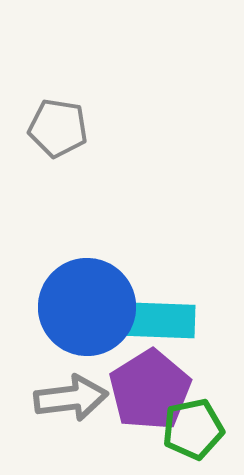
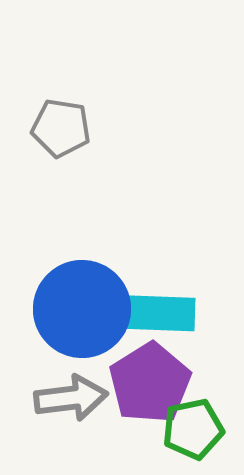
gray pentagon: moved 3 px right
blue circle: moved 5 px left, 2 px down
cyan rectangle: moved 7 px up
purple pentagon: moved 7 px up
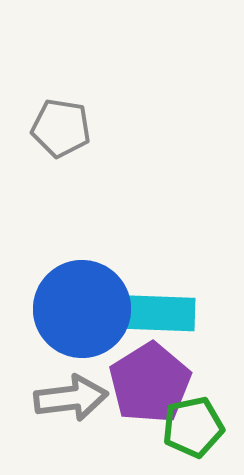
green pentagon: moved 2 px up
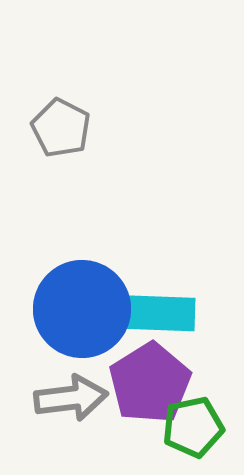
gray pentagon: rotated 18 degrees clockwise
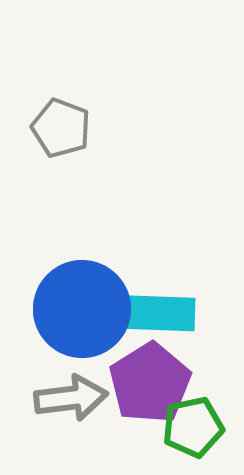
gray pentagon: rotated 6 degrees counterclockwise
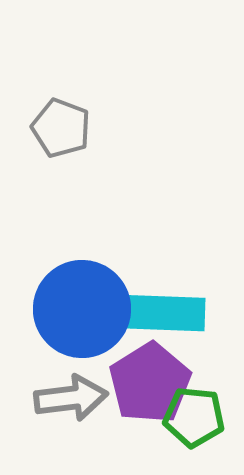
cyan rectangle: moved 10 px right
green pentagon: moved 1 px right, 10 px up; rotated 18 degrees clockwise
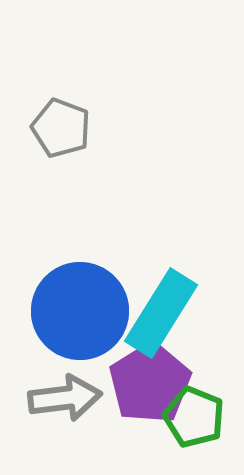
blue circle: moved 2 px left, 2 px down
cyan rectangle: rotated 60 degrees counterclockwise
gray arrow: moved 6 px left
green pentagon: rotated 16 degrees clockwise
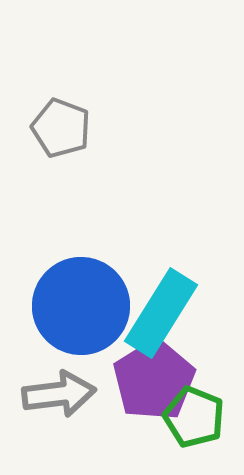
blue circle: moved 1 px right, 5 px up
purple pentagon: moved 4 px right, 3 px up
gray arrow: moved 6 px left, 4 px up
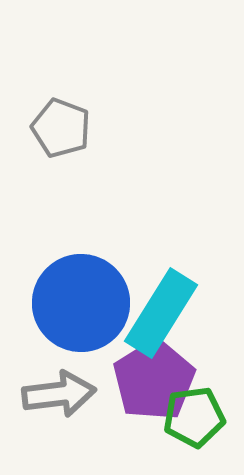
blue circle: moved 3 px up
green pentagon: rotated 30 degrees counterclockwise
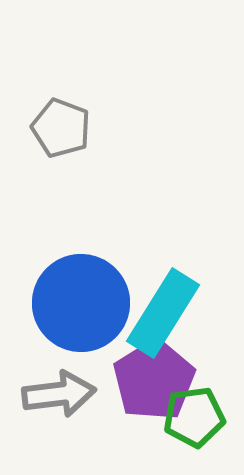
cyan rectangle: moved 2 px right
